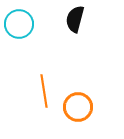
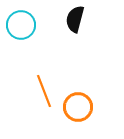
cyan circle: moved 2 px right, 1 px down
orange line: rotated 12 degrees counterclockwise
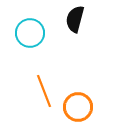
cyan circle: moved 9 px right, 8 px down
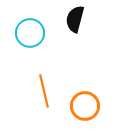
orange line: rotated 8 degrees clockwise
orange circle: moved 7 px right, 1 px up
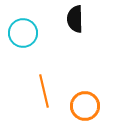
black semicircle: rotated 16 degrees counterclockwise
cyan circle: moved 7 px left
